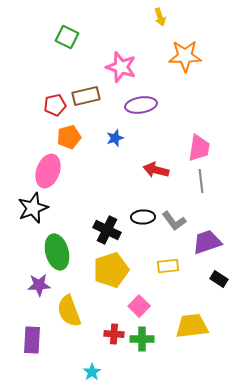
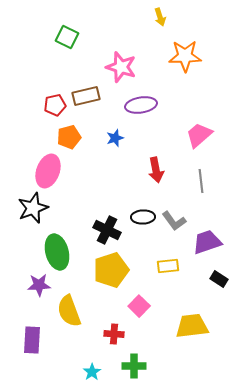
pink trapezoid: moved 13 px up; rotated 140 degrees counterclockwise
red arrow: rotated 115 degrees counterclockwise
green cross: moved 8 px left, 27 px down
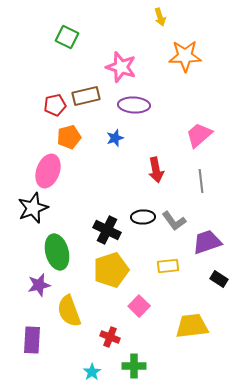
purple ellipse: moved 7 px left; rotated 12 degrees clockwise
purple star: rotated 10 degrees counterclockwise
red cross: moved 4 px left, 3 px down; rotated 18 degrees clockwise
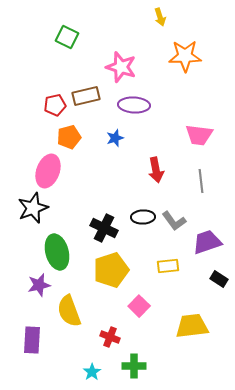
pink trapezoid: rotated 132 degrees counterclockwise
black cross: moved 3 px left, 2 px up
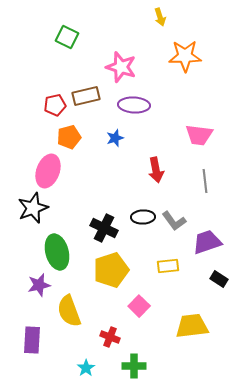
gray line: moved 4 px right
cyan star: moved 6 px left, 4 px up
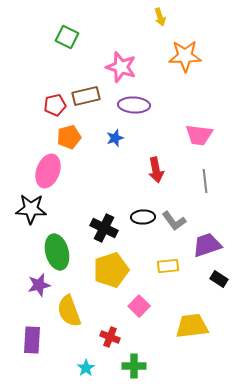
black star: moved 2 px left, 1 px down; rotated 24 degrees clockwise
purple trapezoid: moved 3 px down
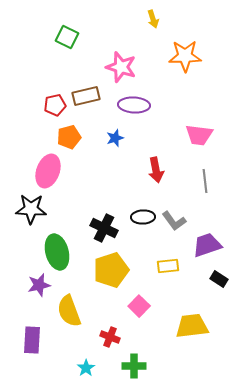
yellow arrow: moved 7 px left, 2 px down
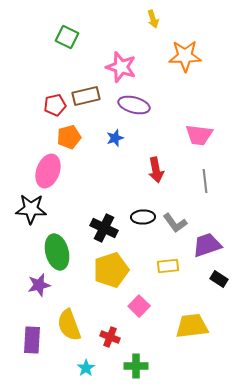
purple ellipse: rotated 12 degrees clockwise
gray L-shape: moved 1 px right, 2 px down
yellow semicircle: moved 14 px down
green cross: moved 2 px right
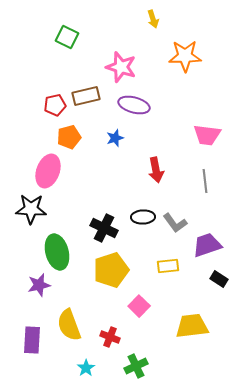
pink trapezoid: moved 8 px right
green cross: rotated 25 degrees counterclockwise
